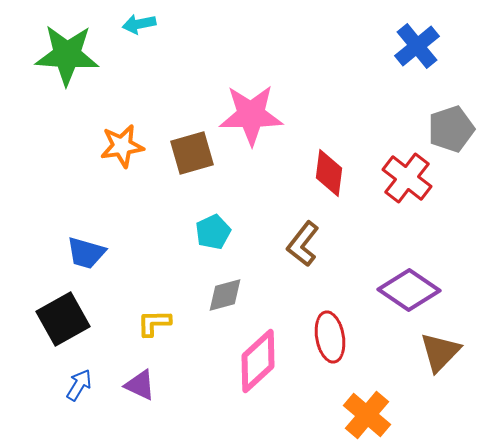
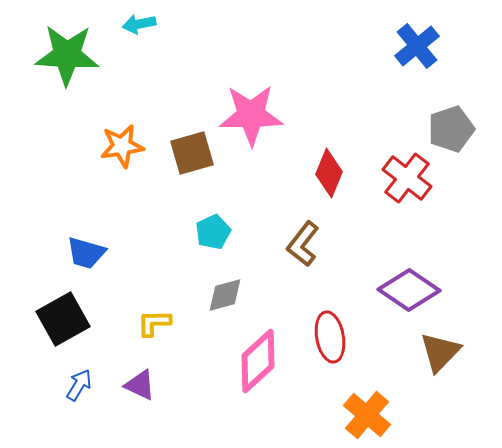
red diamond: rotated 15 degrees clockwise
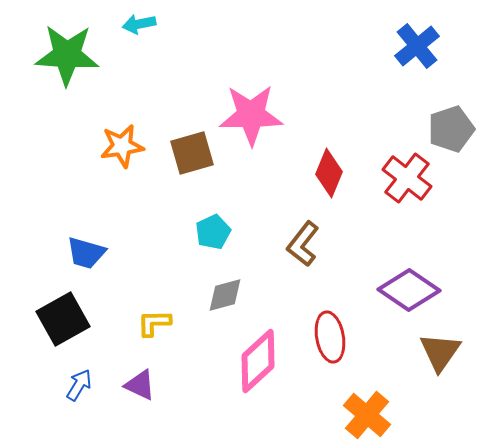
brown triangle: rotated 9 degrees counterclockwise
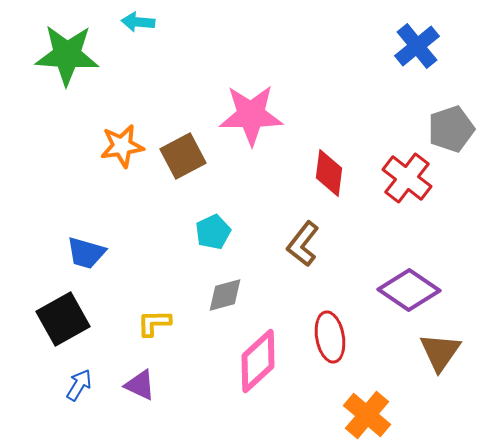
cyan arrow: moved 1 px left, 2 px up; rotated 16 degrees clockwise
brown square: moved 9 px left, 3 px down; rotated 12 degrees counterclockwise
red diamond: rotated 15 degrees counterclockwise
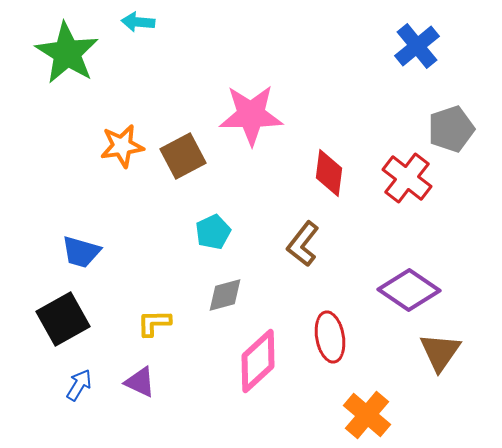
green star: moved 2 px up; rotated 28 degrees clockwise
blue trapezoid: moved 5 px left, 1 px up
purple triangle: moved 3 px up
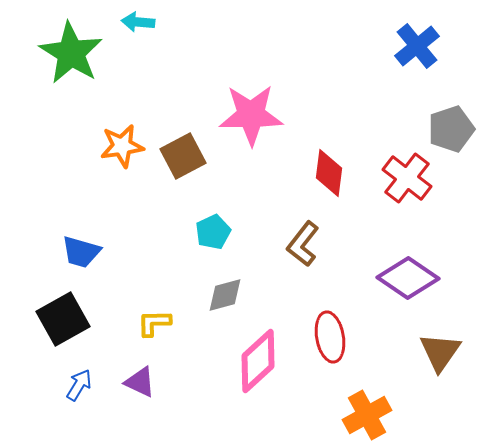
green star: moved 4 px right
purple diamond: moved 1 px left, 12 px up
orange cross: rotated 21 degrees clockwise
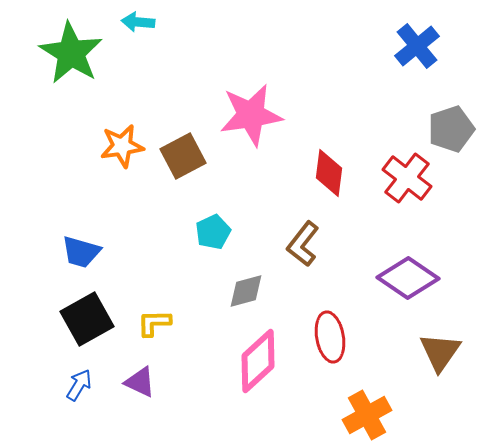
pink star: rotated 8 degrees counterclockwise
gray diamond: moved 21 px right, 4 px up
black square: moved 24 px right
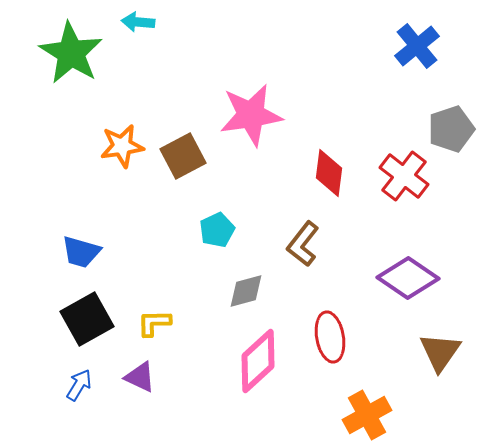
red cross: moved 3 px left, 2 px up
cyan pentagon: moved 4 px right, 2 px up
purple triangle: moved 5 px up
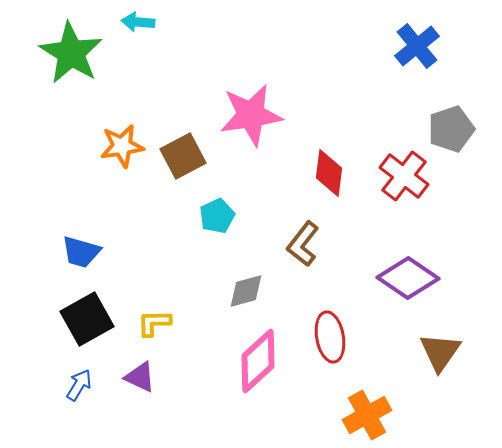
cyan pentagon: moved 14 px up
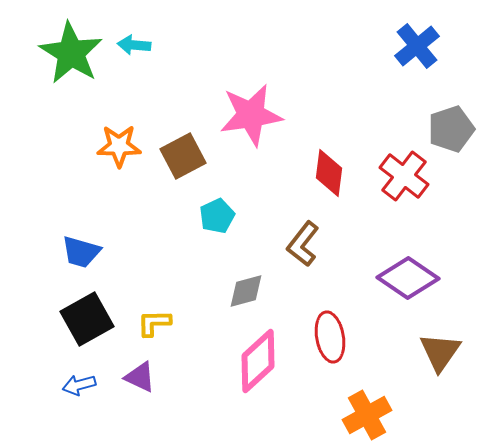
cyan arrow: moved 4 px left, 23 px down
orange star: moved 3 px left; rotated 9 degrees clockwise
blue arrow: rotated 136 degrees counterclockwise
